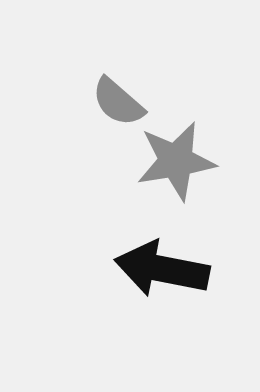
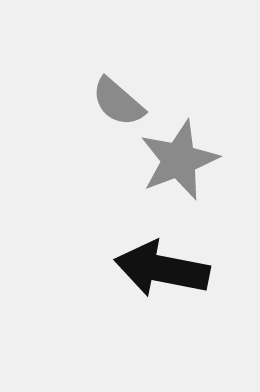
gray star: moved 3 px right, 1 px up; rotated 12 degrees counterclockwise
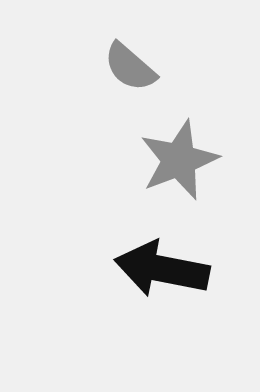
gray semicircle: moved 12 px right, 35 px up
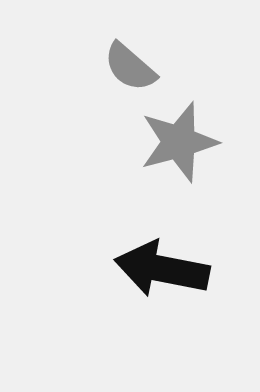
gray star: moved 18 px up; rotated 6 degrees clockwise
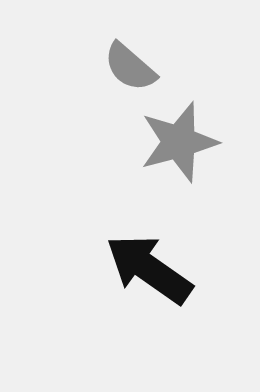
black arrow: moved 13 px left; rotated 24 degrees clockwise
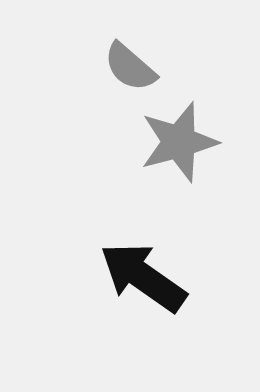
black arrow: moved 6 px left, 8 px down
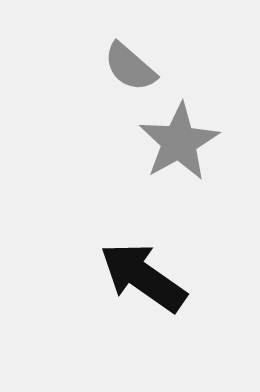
gray star: rotated 14 degrees counterclockwise
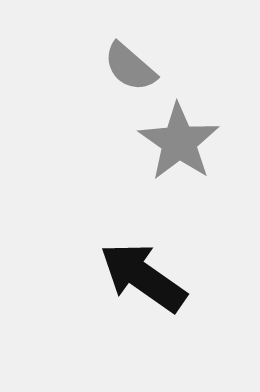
gray star: rotated 8 degrees counterclockwise
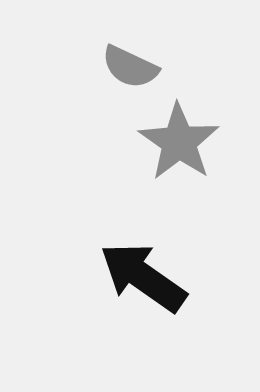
gray semicircle: rotated 16 degrees counterclockwise
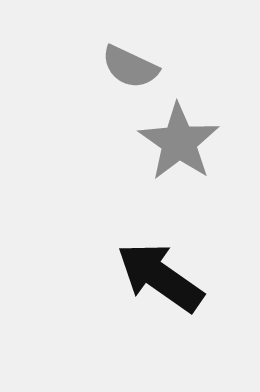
black arrow: moved 17 px right
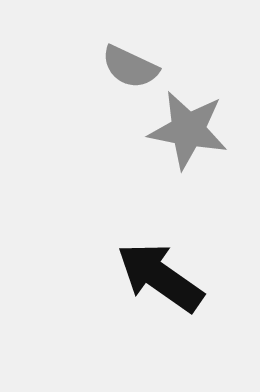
gray star: moved 9 px right, 12 px up; rotated 24 degrees counterclockwise
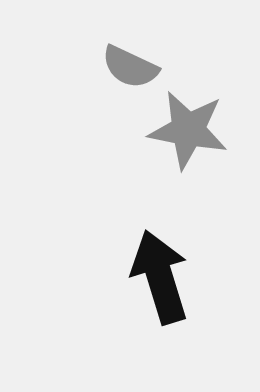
black arrow: rotated 38 degrees clockwise
